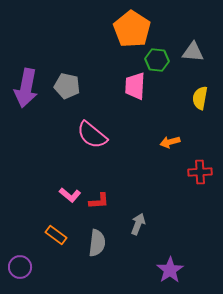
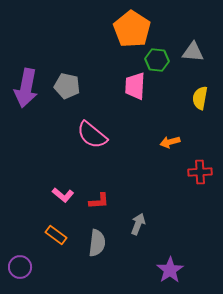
pink L-shape: moved 7 px left
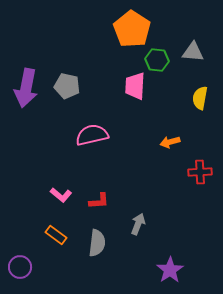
pink semicircle: rotated 128 degrees clockwise
pink L-shape: moved 2 px left
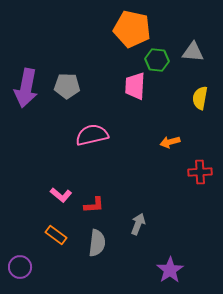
orange pentagon: rotated 21 degrees counterclockwise
gray pentagon: rotated 10 degrees counterclockwise
red L-shape: moved 5 px left, 4 px down
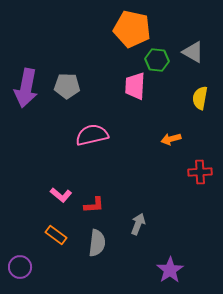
gray triangle: rotated 25 degrees clockwise
orange arrow: moved 1 px right, 3 px up
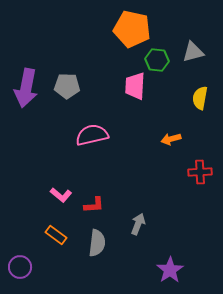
gray triangle: rotated 45 degrees counterclockwise
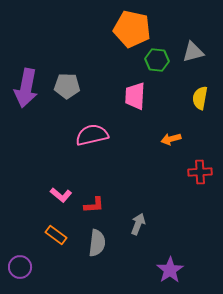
pink trapezoid: moved 10 px down
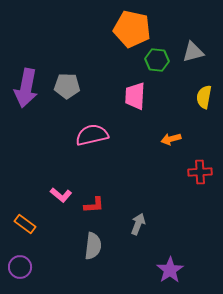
yellow semicircle: moved 4 px right, 1 px up
orange rectangle: moved 31 px left, 11 px up
gray semicircle: moved 4 px left, 3 px down
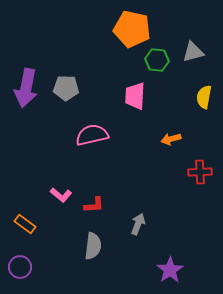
gray pentagon: moved 1 px left, 2 px down
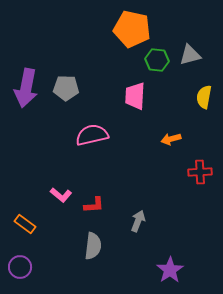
gray triangle: moved 3 px left, 3 px down
gray arrow: moved 3 px up
